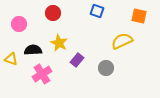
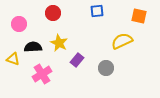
blue square: rotated 24 degrees counterclockwise
black semicircle: moved 3 px up
yellow triangle: moved 2 px right
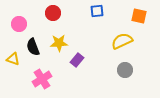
yellow star: rotated 30 degrees counterclockwise
black semicircle: rotated 108 degrees counterclockwise
gray circle: moved 19 px right, 2 px down
pink cross: moved 5 px down
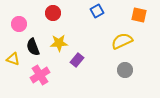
blue square: rotated 24 degrees counterclockwise
orange square: moved 1 px up
pink cross: moved 2 px left, 4 px up
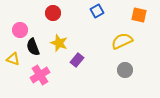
pink circle: moved 1 px right, 6 px down
yellow star: rotated 24 degrees clockwise
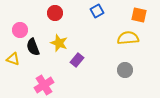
red circle: moved 2 px right
yellow semicircle: moved 6 px right, 3 px up; rotated 20 degrees clockwise
pink cross: moved 4 px right, 10 px down
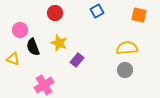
yellow semicircle: moved 1 px left, 10 px down
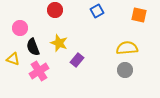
red circle: moved 3 px up
pink circle: moved 2 px up
pink cross: moved 5 px left, 14 px up
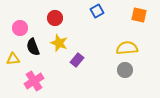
red circle: moved 8 px down
yellow triangle: rotated 24 degrees counterclockwise
pink cross: moved 5 px left, 10 px down
